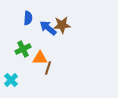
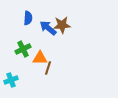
cyan cross: rotated 24 degrees clockwise
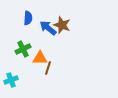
brown star: rotated 24 degrees clockwise
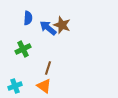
orange triangle: moved 4 px right, 28 px down; rotated 35 degrees clockwise
cyan cross: moved 4 px right, 6 px down
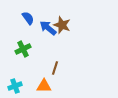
blue semicircle: rotated 40 degrees counterclockwise
brown line: moved 7 px right
orange triangle: rotated 35 degrees counterclockwise
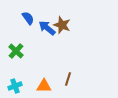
blue arrow: moved 1 px left
green cross: moved 7 px left, 2 px down; rotated 21 degrees counterclockwise
brown line: moved 13 px right, 11 px down
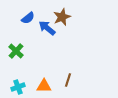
blue semicircle: rotated 88 degrees clockwise
brown star: moved 8 px up; rotated 30 degrees clockwise
brown line: moved 1 px down
cyan cross: moved 3 px right, 1 px down
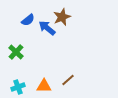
blue semicircle: moved 2 px down
green cross: moved 1 px down
brown line: rotated 32 degrees clockwise
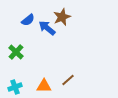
cyan cross: moved 3 px left
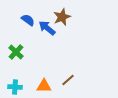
blue semicircle: rotated 104 degrees counterclockwise
cyan cross: rotated 24 degrees clockwise
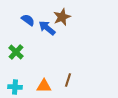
brown line: rotated 32 degrees counterclockwise
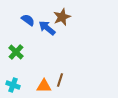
brown line: moved 8 px left
cyan cross: moved 2 px left, 2 px up; rotated 16 degrees clockwise
